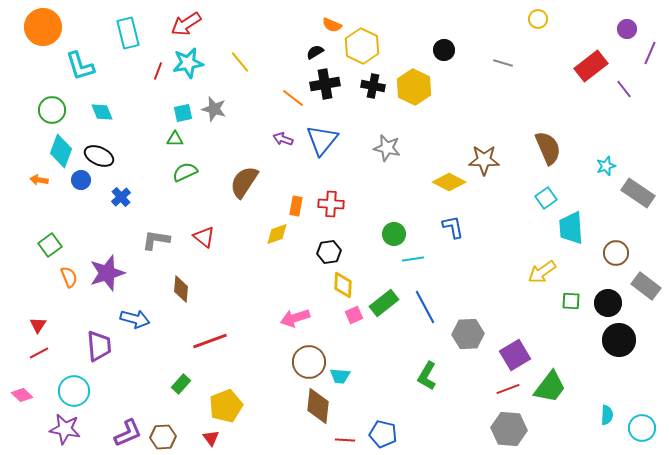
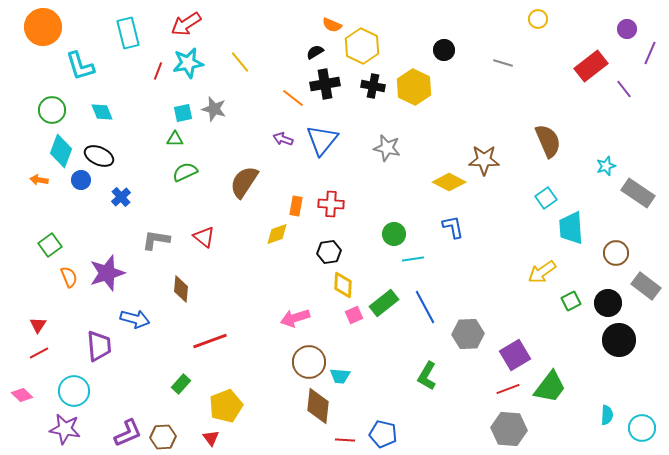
brown semicircle at (548, 148): moved 7 px up
green square at (571, 301): rotated 30 degrees counterclockwise
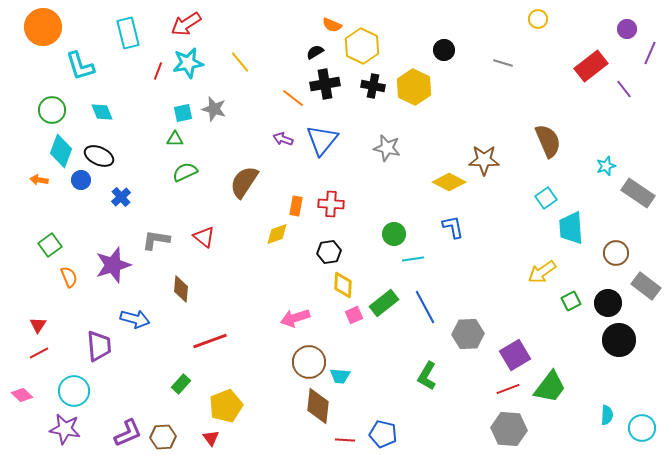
purple star at (107, 273): moved 6 px right, 8 px up
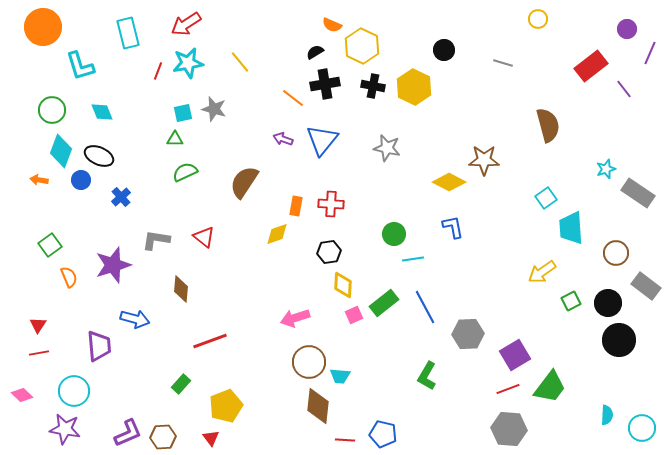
brown semicircle at (548, 141): moved 16 px up; rotated 8 degrees clockwise
cyan star at (606, 166): moved 3 px down
red line at (39, 353): rotated 18 degrees clockwise
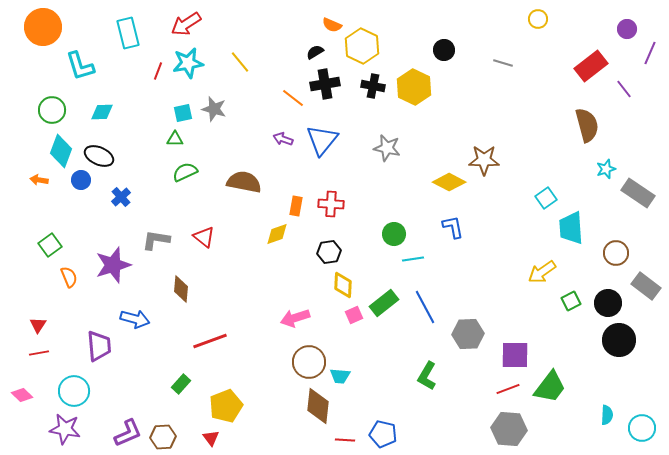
cyan diamond at (102, 112): rotated 70 degrees counterclockwise
brown semicircle at (548, 125): moved 39 px right
brown semicircle at (244, 182): rotated 68 degrees clockwise
purple square at (515, 355): rotated 32 degrees clockwise
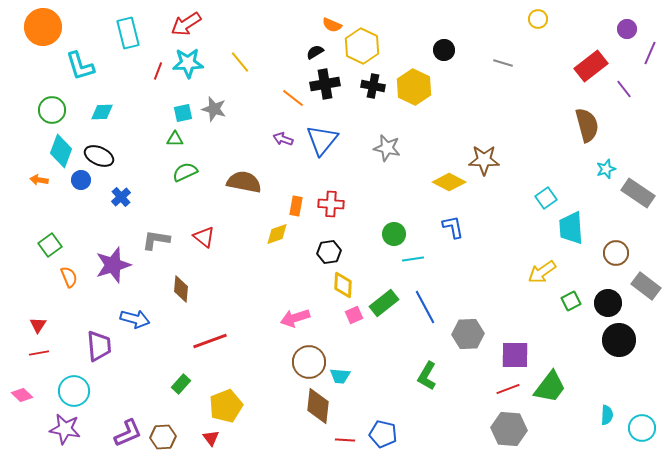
cyan star at (188, 63): rotated 8 degrees clockwise
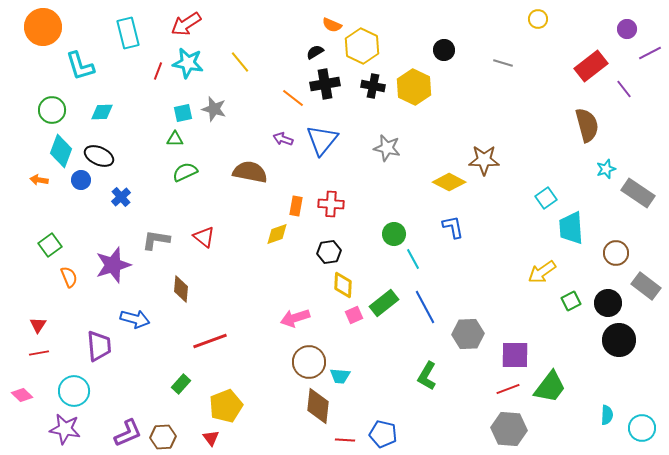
purple line at (650, 53): rotated 40 degrees clockwise
cyan star at (188, 63): rotated 12 degrees clockwise
brown semicircle at (244, 182): moved 6 px right, 10 px up
cyan line at (413, 259): rotated 70 degrees clockwise
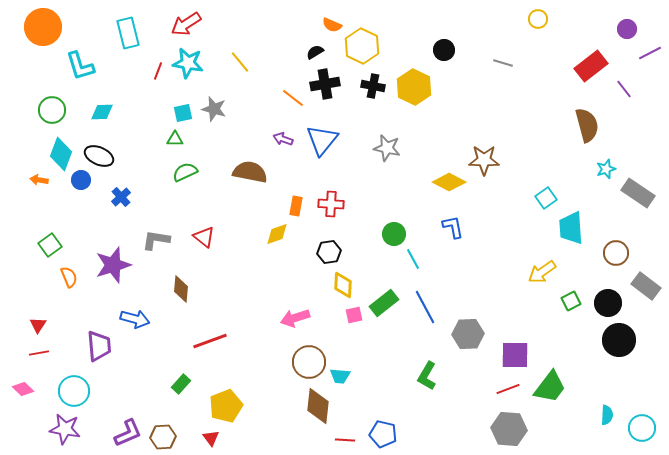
cyan diamond at (61, 151): moved 3 px down
pink square at (354, 315): rotated 12 degrees clockwise
pink diamond at (22, 395): moved 1 px right, 6 px up
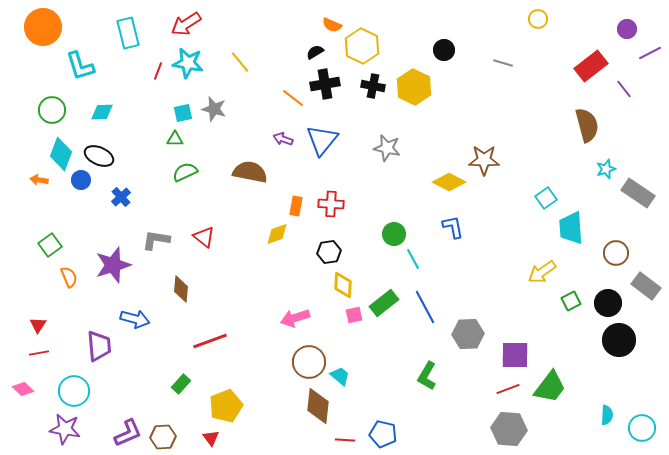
cyan trapezoid at (340, 376): rotated 145 degrees counterclockwise
